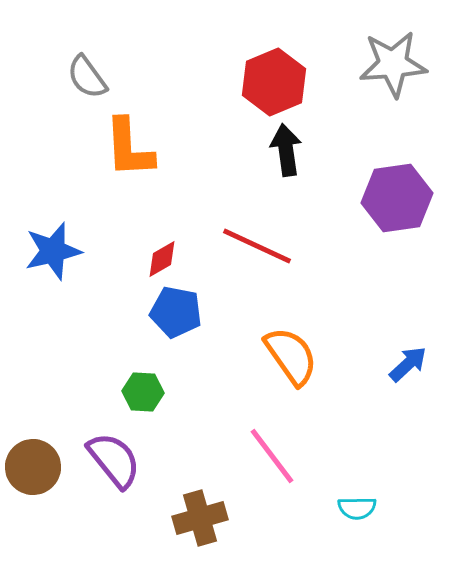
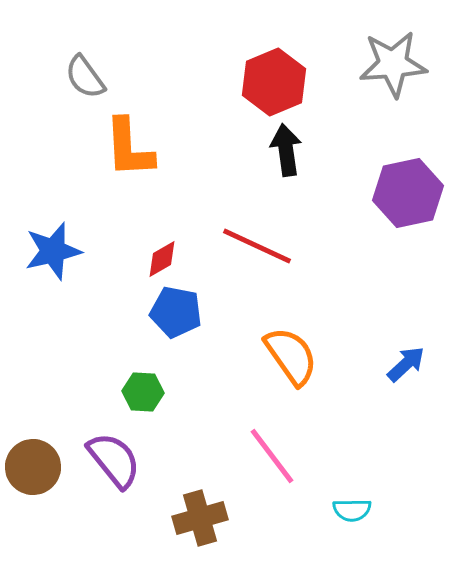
gray semicircle: moved 2 px left
purple hexagon: moved 11 px right, 5 px up; rotated 4 degrees counterclockwise
blue arrow: moved 2 px left
cyan semicircle: moved 5 px left, 2 px down
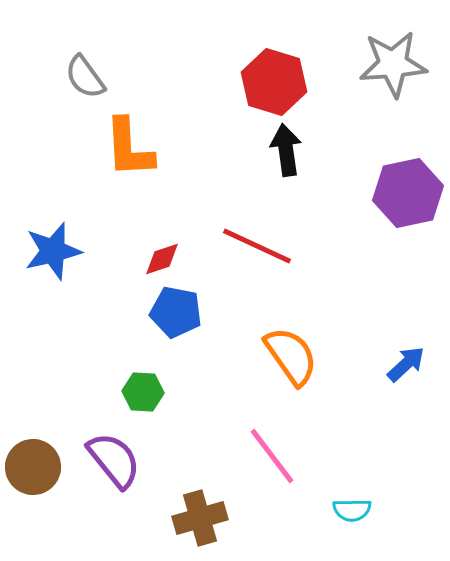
red hexagon: rotated 20 degrees counterclockwise
red diamond: rotated 12 degrees clockwise
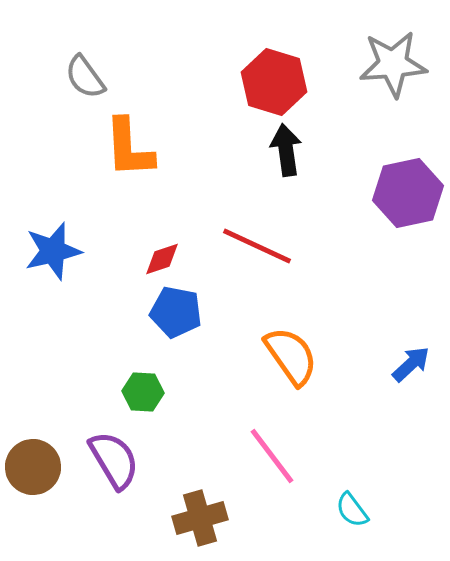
blue arrow: moved 5 px right
purple semicircle: rotated 8 degrees clockwise
cyan semicircle: rotated 54 degrees clockwise
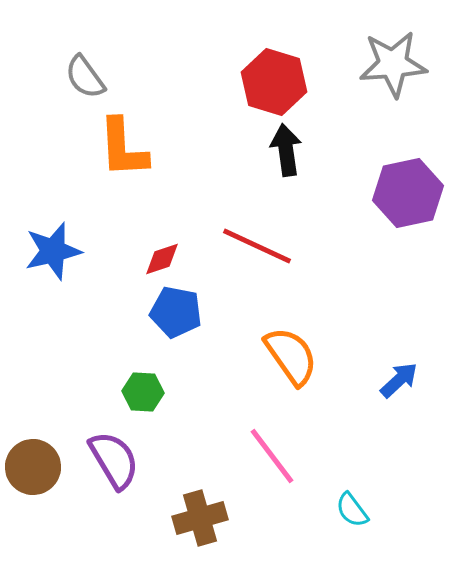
orange L-shape: moved 6 px left
blue arrow: moved 12 px left, 16 px down
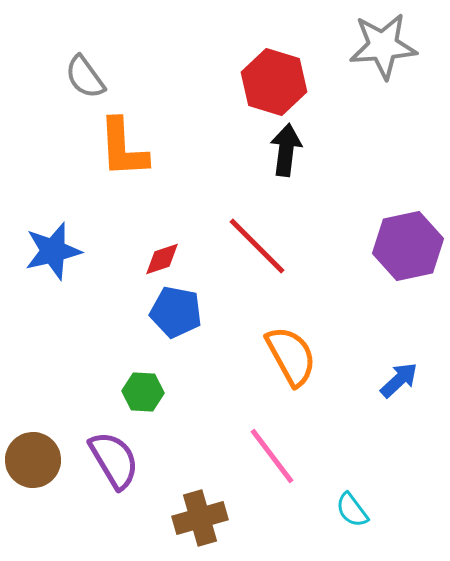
gray star: moved 10 px left, 18 px up
black arrow: rotated 15 degrees clockwise
purple hexagon: moved 53 px down
red line: rotated 20 degrees clockwise
orange semicircle: rotated 6 degrees clockwise
brown circle: moved 7 px up
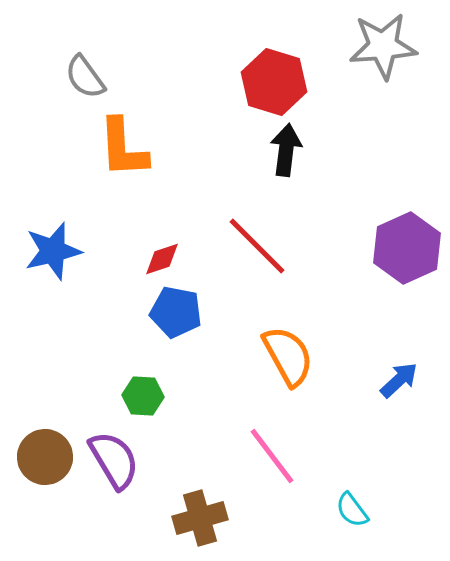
purple hexagon: moved 1 px left, 2 px down; rotated 12 degrees counterclockwise
orange semicircle: moved 3 px left
green hexagon: moved 4 px down
brown circle: moved 12 px right, 3 px up
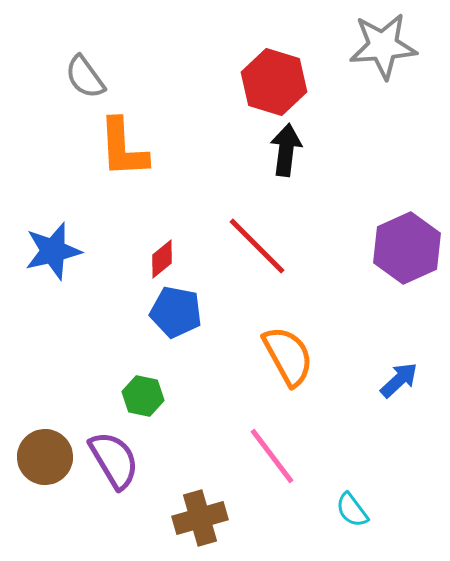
red diamond: rotated 21 degrees counterclockwise
green hexagon: rotated 9 degrees clockwise
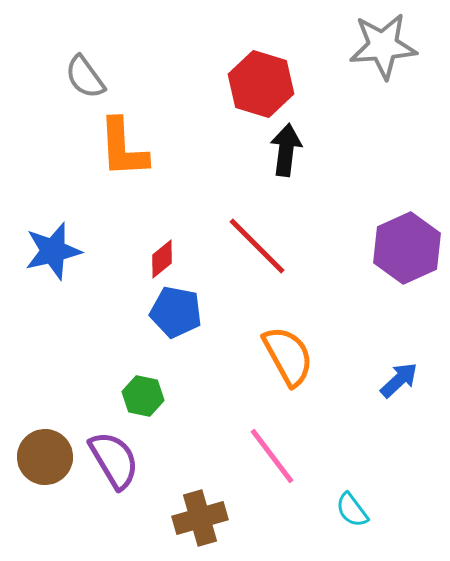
red hexagon: moved 13 px left, 2 px down
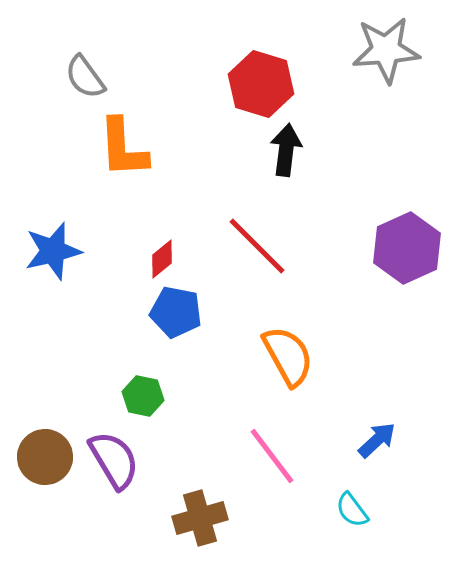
gray star: moved 3 px right, 4 px down
blue arrow: moved 22 px left, 60 px down
